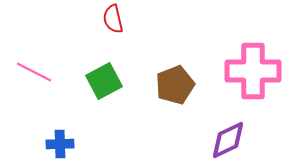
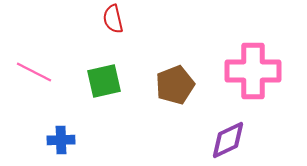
green square: rotated 15 degrees clockwise
blue cross: moved 1 px right, 4 px up
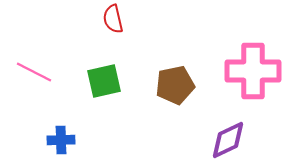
brown pentagon: rotated 9 degrees clockwise
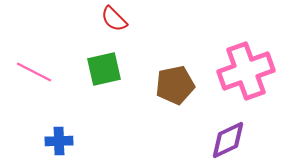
red semicircle: moved 1 px right; rotated 32 degrees counterclockwise
pink cross: moved 7 px left; rotated 20 degrees counterclockwise
green square: moved 12 px up
blue cross: moved 2 px left, 1 px down
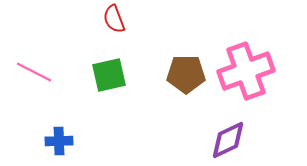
red semicircle: rotated 24 degrees clockwise
green square: moved 5 px right, 6 px down
brown pentagon: moved 11 px right, 11 px up; rotated 12 degrees clockwise
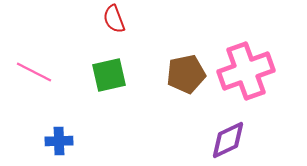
brown pentagon: rotated 12 degrees counterclockwise
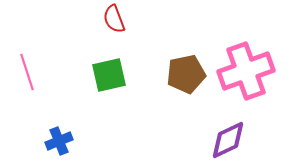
pink line: moved 7 px left; rotated 45 degrees clockwise
blue cross: rotated 20 degrees counterclockwise
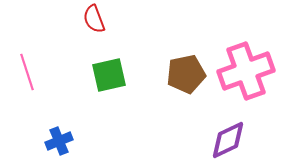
red semicircle: moved 20 px left
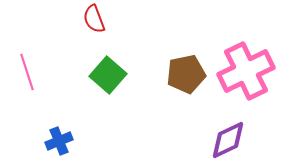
pink cross: rotated 6 degrees counterclockwise
green square: moved 1 px left; rotated 36 degrees counterclockwise
